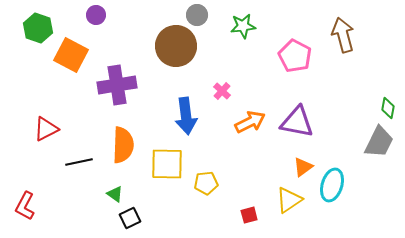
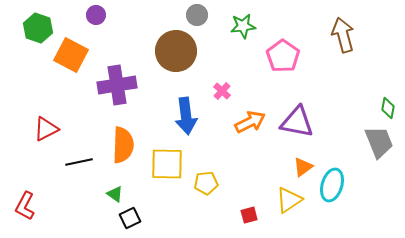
brown circle: moved 5 px down
pink pentagon: moved 12 px left; rotated 8 degrees clockwise
gray trapezoid: rotated 48 degrees counterclockwise
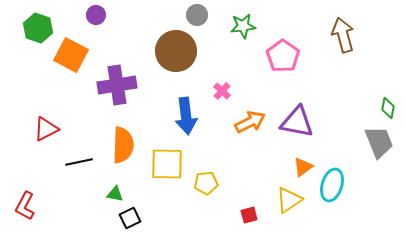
green triangle: rotated 24 degrees counterclockwise
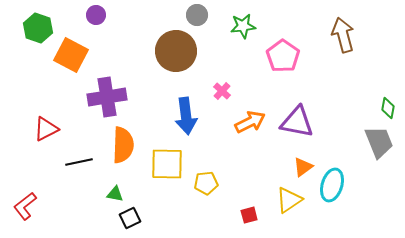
purple cross: moved 10 px left, 12 px down
red L-shape: rotated 24 degrees clockwise
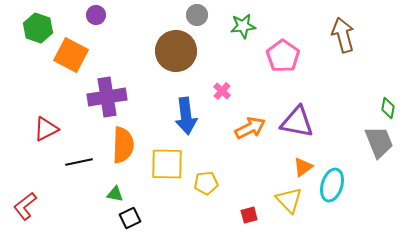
orange arrow: moved 6 px down
yellow triangle: rotated 40 degrees counterclockwise
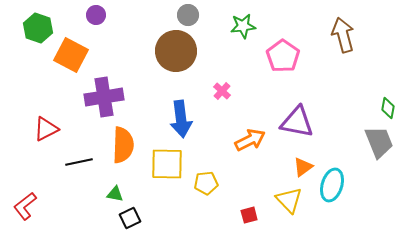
gray circle: moved 9 px left
purple cross: moved 3 px left
blue arrow: moved 5 px left, 3 px down
orange arrow: moved 12 px down
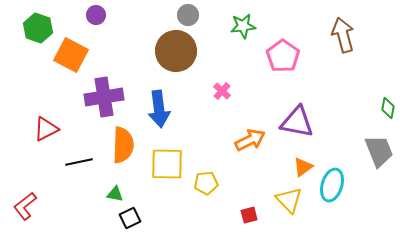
blue arrow: moved 22 px left, 10 px up
gray trapezoid: moved 9 px down
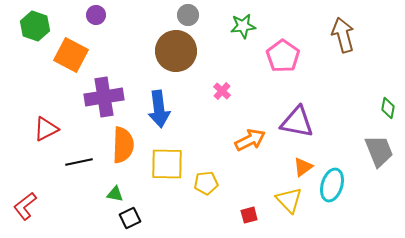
green hexagon: moved 3 px left, 2 px up
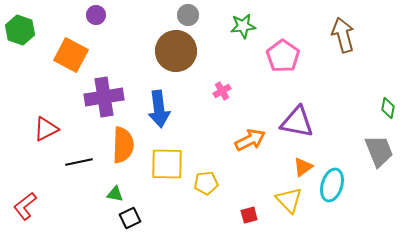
green hexagon: moved 15 px left, 4 px down
pink cross: rotated 18 degrees clockwise
